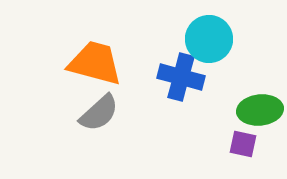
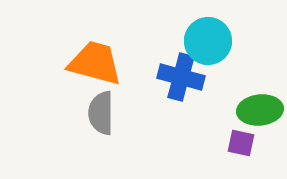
cyan circle: moved 1 px left, 2 px down
gray semicircle: moved 2 px right; rotated 132 degrees clockwise
purple square: moved 2 px left, 1 px up
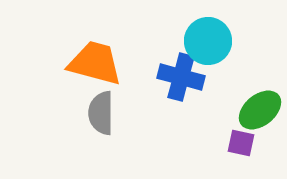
green ellipse: rotated 33 degrees counterclockwise
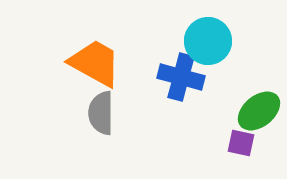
orange trapezoid: rotated 14 degrees clockwise
green ellipse: moved 1 px left, 1 px down
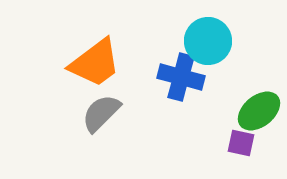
orange trapezoid: rotated 114 degrees clockwise
gray semicircle: rotated 45 degrees clockwise
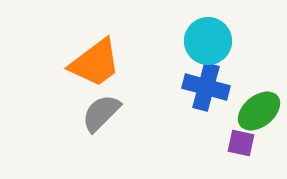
blue cross: moved 25 px right, 10 px down
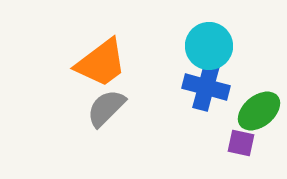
cyan circle: moved 1 px right, 5 px down
orange trapezoid: moved 6 px right
gray semicircle: moved 5 px right, 5 px up
